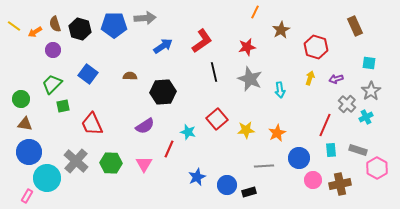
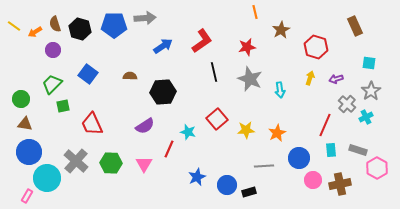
orange line at (255, 12): rotated 40 degrees counterclockwise
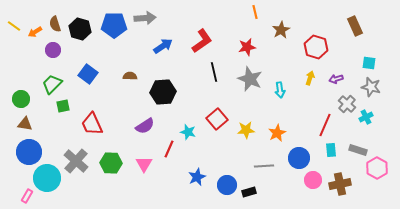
gray star at (371, 91): moved 4 px up; rotated 24 degrees counterclockwise
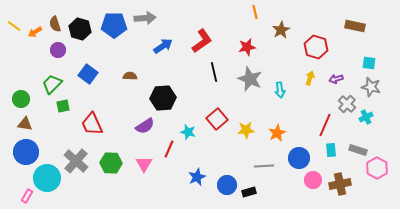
brown rectangle at (355, 26): rotated 54 degrees counterclockwise
purple circle at (53, 50): moved 5 px right
black hexagon at (163, 92): moved 6 px down
blue circle at (29, 152): moved 3 px left
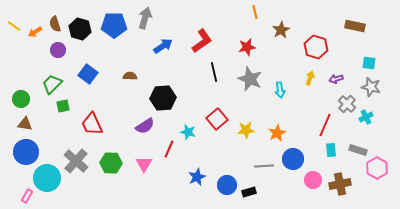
gray arrow at (145, 18): rotated 70 degrees counterclockwise
blue circle at (299, 158): moved 6 px left, 1 px down
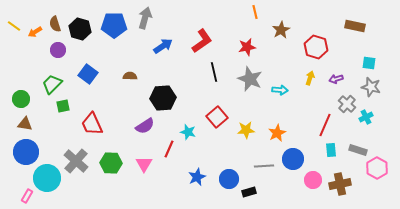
cyan arrow at (280, 90): rotated 77 degrees counterclockwise
red square at (217, 119): moved 2 px up
blue circle at (227, 185): moved 2 px right, 6 px up
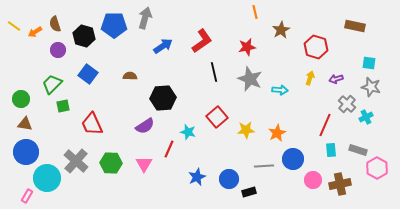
black hexagon at (80, 29): moved 4 px right, 7 px down
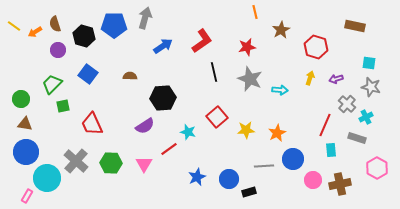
red line at (169, 149): rotated 30 degrees clockwise
gray rectangle at (358, 150): moved 1 px left, 12 px up
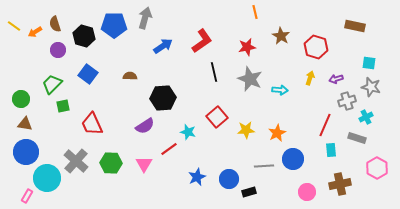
brown star at (281, 30): moved 6 px down; rotated 12 degrees counterclockwise
gray cross at (347, 104): moved 3 px up; rotated 30 degrees clockwise
pink circle at (313, 180): moved 6 px left, 12 px down
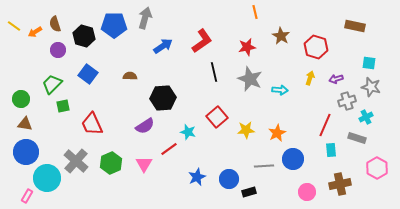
green hexagon at (111, 163): rotated 25 degrees counterclockwise
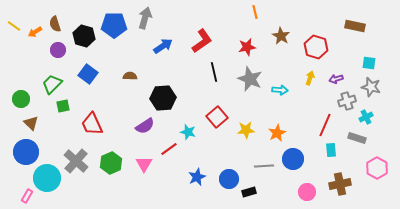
brown triangle at (25, 124): moved 6 px right, 1 px up; rotated 35 degrees clockwise
